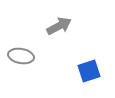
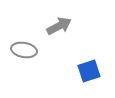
gray ellipse: moved 3 px right, 6 px up
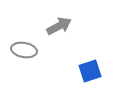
blue square: moved 1 px right
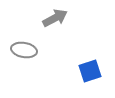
gray arrow: moved 4 px left, 8 px up
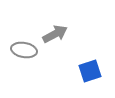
gray arrow: moved 16 px down
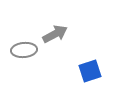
gray ellipse: rotated 15 degrees counterclockwise
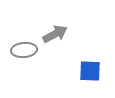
blue square: rotated 20 degrees clockwise
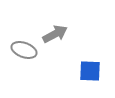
gray ellipse: rotated 25 degrees clockwise
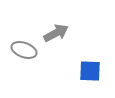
gray arrow: moved 1 px right, 1 px up
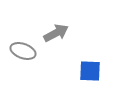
gray ellipse: moved 1 px left, 1 px down
